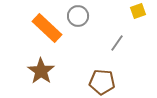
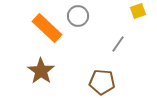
gray line: moved 1 px right, 1 px down
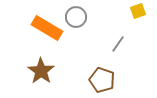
gray circle: moved 2 px left, 1 px down
orange rectangle: rotated 12 degrees counterclockwise
brown pentagon: moved 2 px up; rotated 15 degrees clockwise
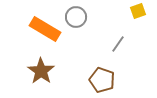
orange rectangle: moved 2 px left, 1 px down
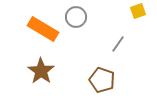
orange rectangle: moved 2 px left
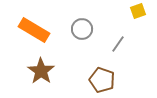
gray circle: moved 6 px right, 12 px down
orange rectangle: moved 9 px left, 1 px down
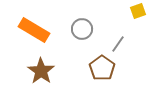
brown pentagon: moved 12 px up; rotated 15 degrees clockwise
